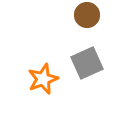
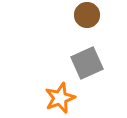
orange star: moved 17 px right, 19 px down
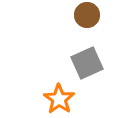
orange star: moved 1 px left, 1 px down; rotated 16 degrees counterclockwise
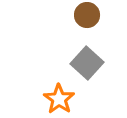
gray square: rotated 24 degrees counterclockwise
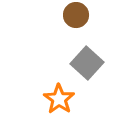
brown circle: moved 11 px left
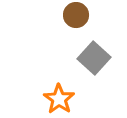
gray square: moved 7 px right, 5 px up
